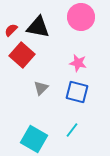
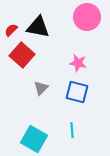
pink circle: moved 6 px right
cyan line: rotated 42 degrees counterclockwise
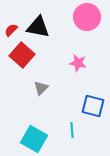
blue square: moved 16 px right, 14 px down
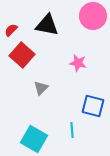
pink circle: moved 6 px right, 1 px up
black triangle: moved 9 px right, 2 px up
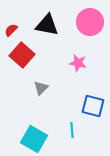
pink circle: moved 3 px left, 6 px down
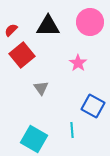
black triangle: moved 1 px right, 1 px down; rotated 10 degrees counterclockwise
red square: rotated 10 degrees clockwise
pink star: rotated 24 degrees clockwise
gray triangle: rotated 21 degrees counterclockwise
blue square: rotated 15 degrees clockwise
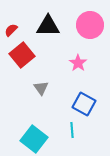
pink circle: moved 3 px down
blue square: moved 9 px left, 2 px up
cyan square: rotated 8 degrees clockwise
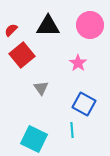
cyan square: rotated 12 degrees counterclockwise
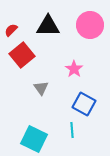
pink star: moved 4 px left, 6 px down
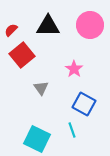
cyan line: rotated 14 degrees counterclockwise
cyan square: moved 3 px right
